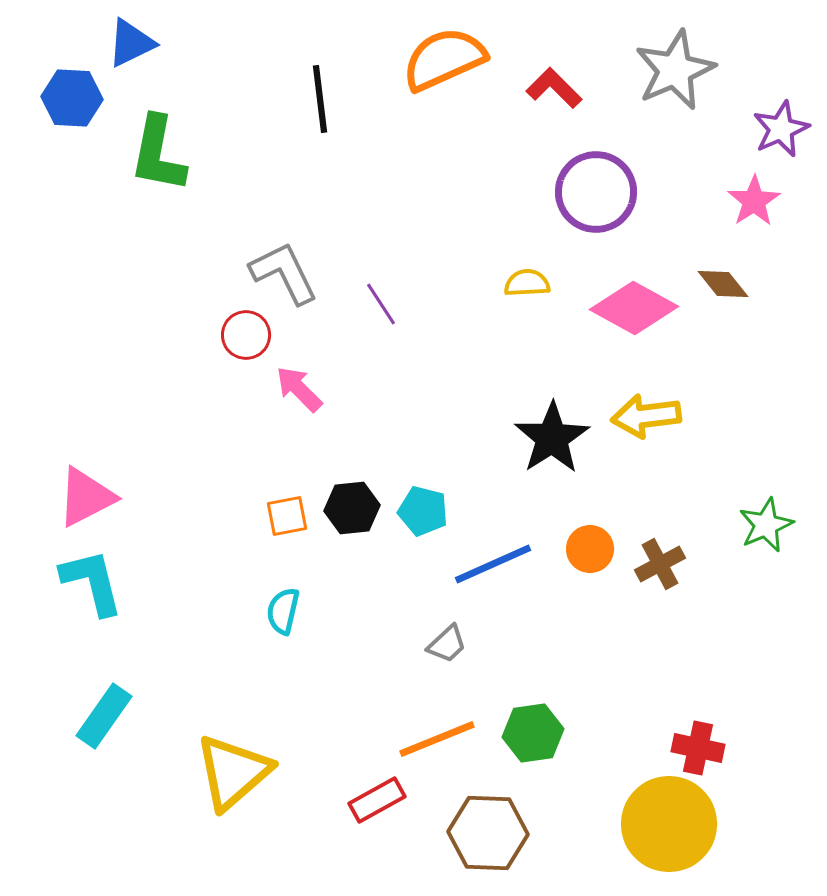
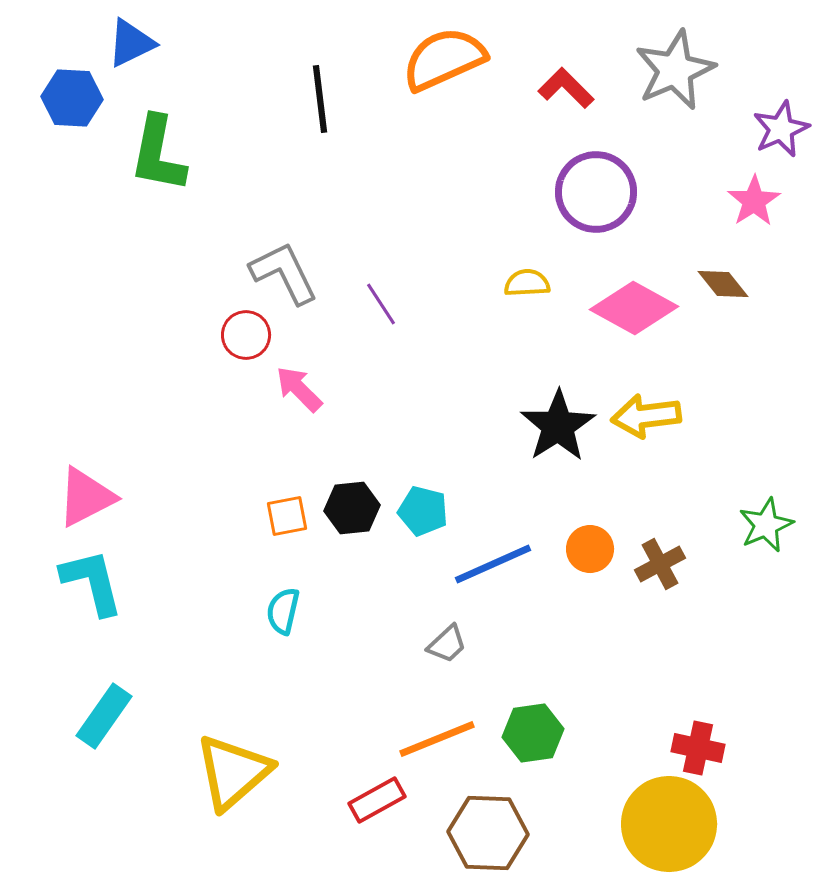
red L-shape: moved 12 px right
black star: moved 6 px right, 12 px up
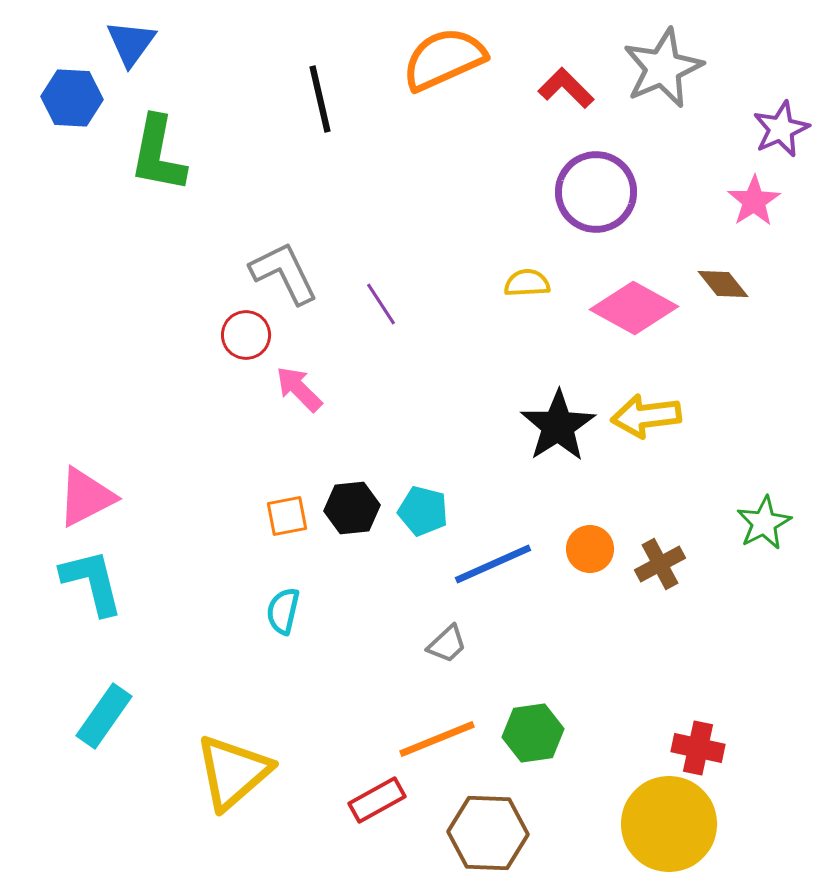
blue triangle: rotated 28 degrees counterclockwise
gray star: moved 12 px left, 2 px up
black line: rotated 6 degrees counterclockwise
green star: moved 2 px left, 2 px up; rotated 4 degrees counterclockwise
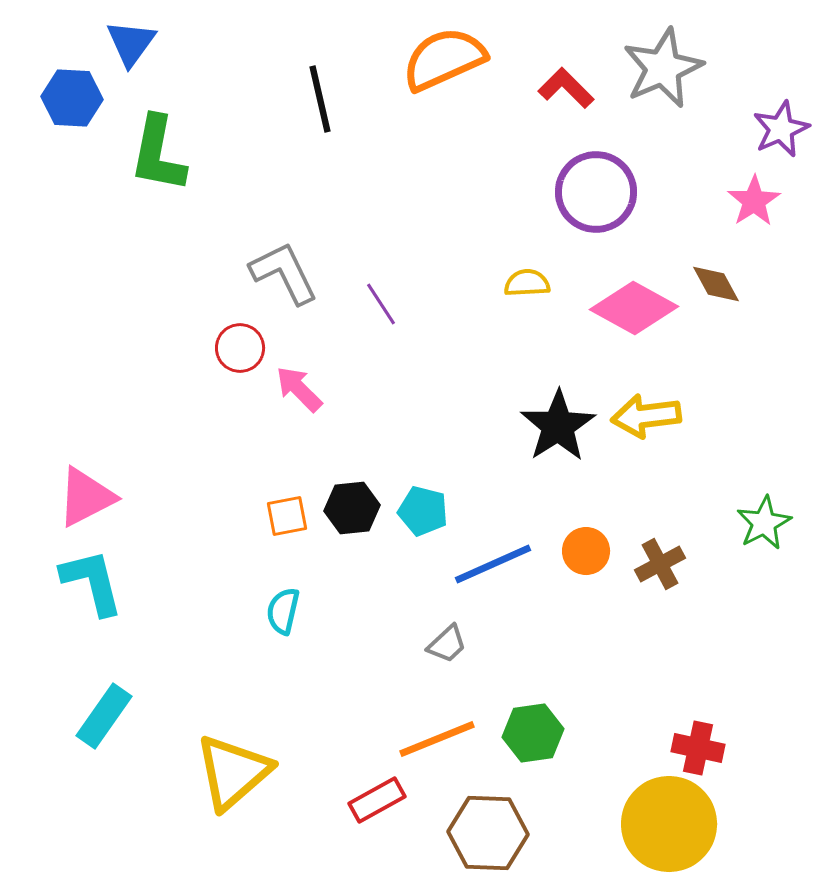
brown diamond: moved 7 px left; rotated 10 degrees clockwise
red circle: moved 6 px left, 13 px down
orange circle: moved 4 px left, 2 px down
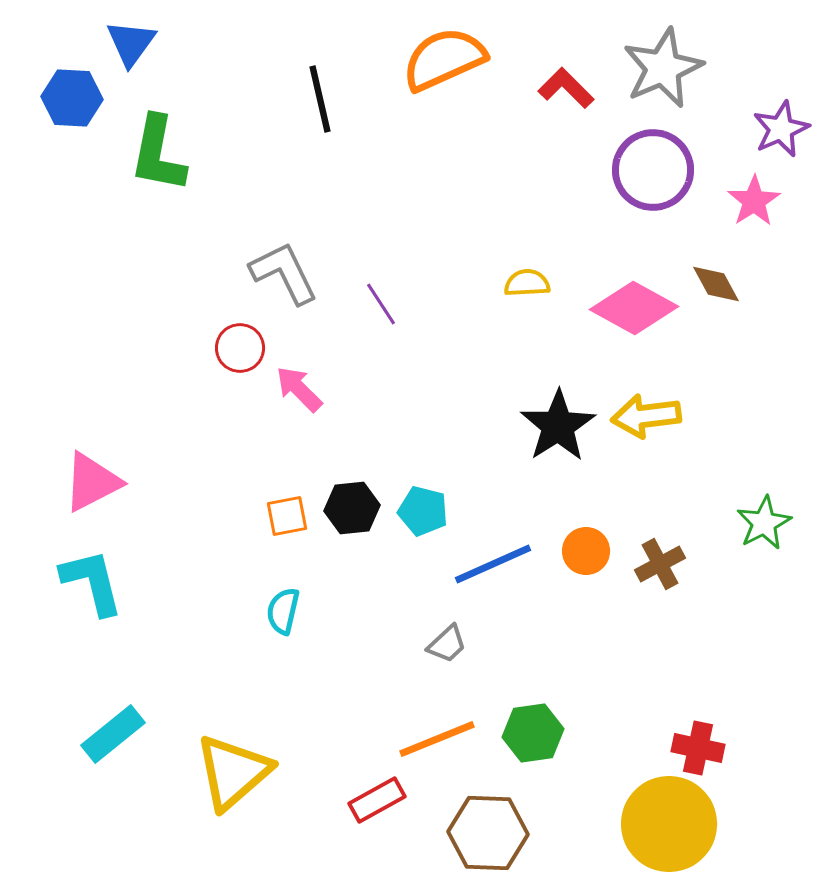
purple circle: moved 57 px right, 22 px up
pink triangle: moved 6 px right, 15 px up
cyan rectangle: moved 9 px right, 18 px down; rotated 16 degrees clockwise
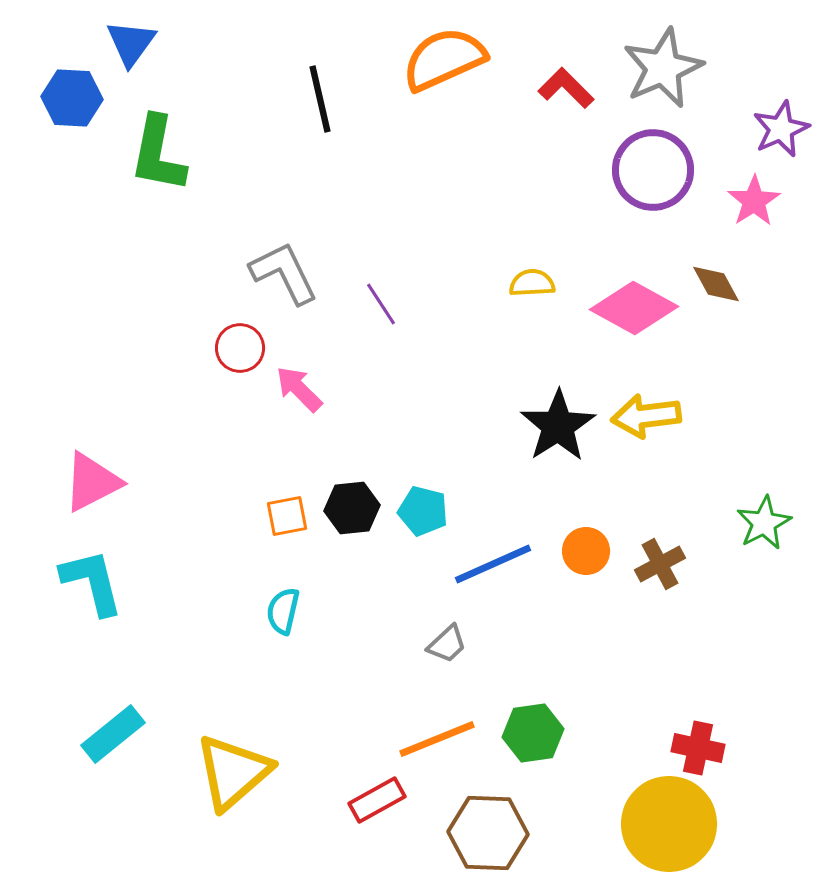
yellow semicircle: moved 5 px right
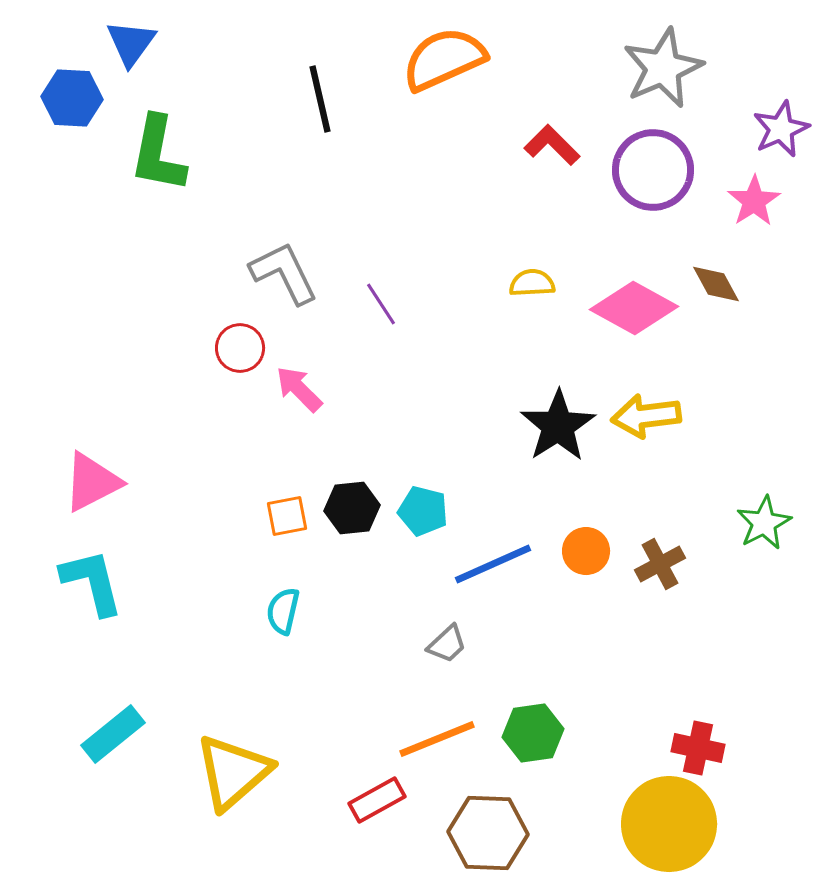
red L-shape: moved 14 px left, 57 px down
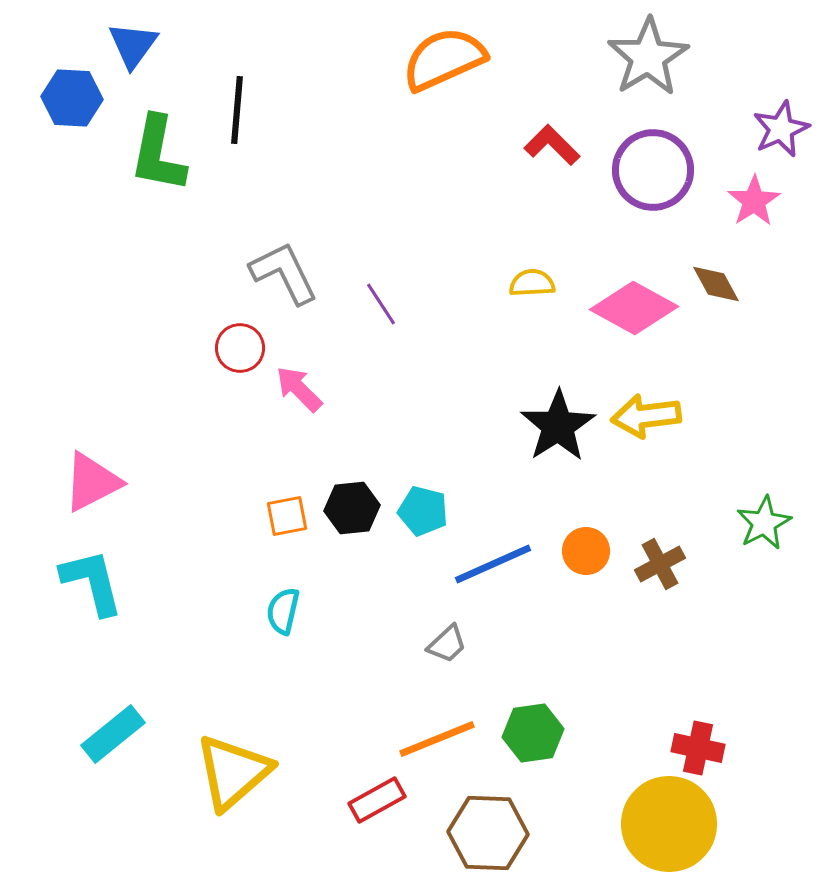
blue triangle: moved 2 px right, 2 px down
gray star: moved 15 px left, 11 px up; rotated 8 degrees counterclockwise
black line: moved 83 px left, 11 px down; rotated 18 degrees clockwise
